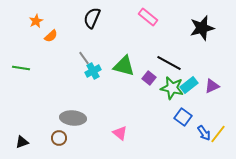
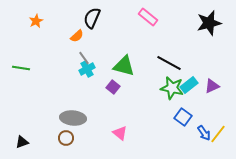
black star: moved 7 px right, 5 px up
orange semicircle: moved 26 px right
cyan cross: moved 6 px left, 2 px up
purple square: moved 36 px left, 9 px down
brown circle: moved 7 px right
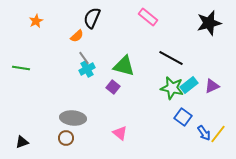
black line: moved 2 px right, 5 px up
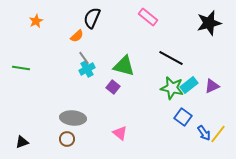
brown circle: moved 1 px right, 1 px down
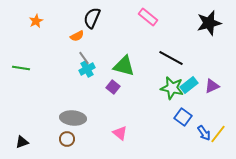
orange semicircle: rotated 16 degrees clockwise
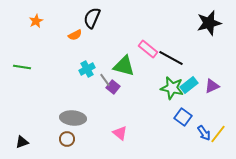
pink rectangle: moved 32 px down
orange semicircle: moved 2 px left, 1 px up
gray line: moved 21 px right, 22 px down
green line: moved 1 px right, 1 px up
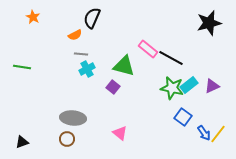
orange star: moved 3 px left, 4 px up; rotated 16 degrees counterclockwise
gray line: moved 24 px left, 26 px up; rotated 48 degrees counterclockwise
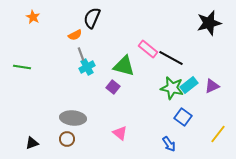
gray line: rotated 64 degrees clockwise
cyan cross: moved 2 px up
blue arrow: moved 35 px left, 11 px down
black triangle: moved 10 px right, 1 px down
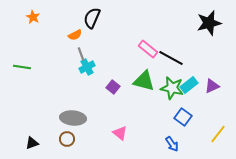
green triangle: moved 20 px right, 15 px down
blue arrow: moved 3 px right
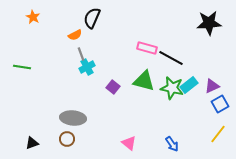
black star: rotated 10 degrees clockwise
pink rectangle: moved 1 px left, 1 px up; rotated 24 degrees counterclockwise
blue square: moved 37 px right, 13 px up; rotated 24 degrees clockwise
pink triangle: moved 9 px right, 10 px down
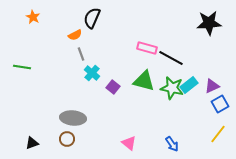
cyan cross: moved 5 px right, 6 px down; rotated 21 degrees counterclockwise
